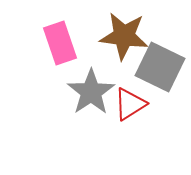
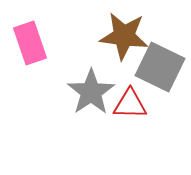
pink rectangle: moved 30 px left
red triangle: rotated 33 degrees clockwise
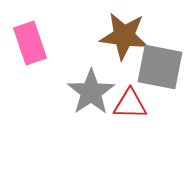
gray square: rotated 15 degrees counterclockwise
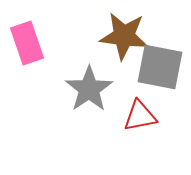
pink rectangle: moved 3 px left
gray star: moved 2 px left, 3 px up
red triangle: moved 10 px right, 12 px down; rotated 12 degrees counterclockwise
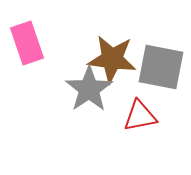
brown star: moved 12 px left, 23 px down
gray square: moved 1 px right
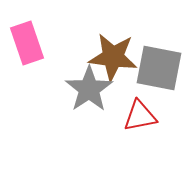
brown star: moved 1 px right, 2 px up
gray square: moved 2 px left, 1 px down
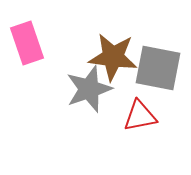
gray square: moved 1 px left
gray star: rotated 15 degrees clockwise
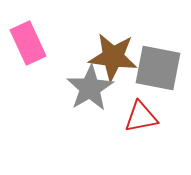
pink rectangle: moved 1 px right; rotated 6 degrees counterclockwise
gray star: moved 1 px right, 1 px up; rotated 12 degrees counterclockwise
red triangle: moved 1 px right, 1 px down
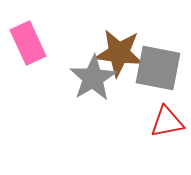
brown star: moved 6 px right, 4 px up
gray star: moved 3 px right, 10 px up
red triangle: moved 26 px right, 5 px down
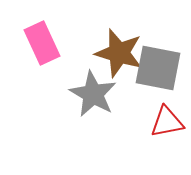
pink rectangle: moved 14 px right
brown star: rotated 9 degrees clockwise
gray star: moved 16 px down; rotated 12 degrees counterclockwise
